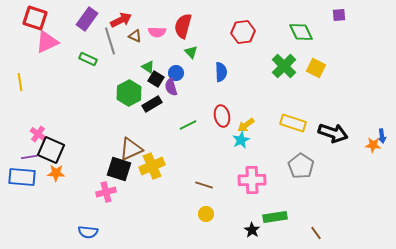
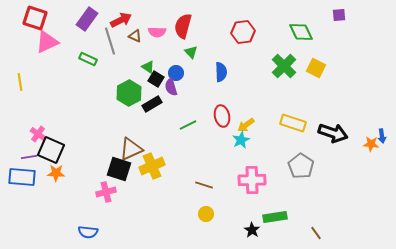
orange star at (373, 145): moved 2 px left, 1 px up
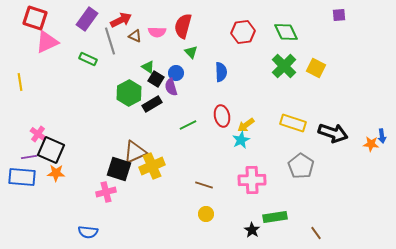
green diamond at (301, 32): moved 15 px left
brown triangle at (131, 149): moved 4 px right, 3 px down
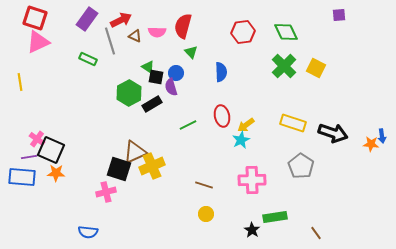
pink triangle at (47, 42): moved 9 px left
black square at (156, 79): moved 2 px up; rotated 21 degrees counterclockwise
pink cross at (38, 134): moved 1 px left, 5 px down
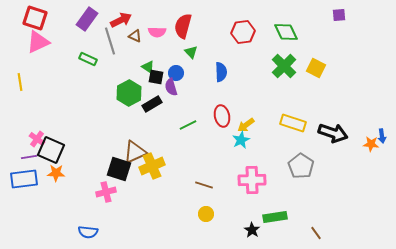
blue rectangle at (22, 177): moved 2 px right, 2 px down; rotated 12 degrees counterclockwise
